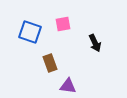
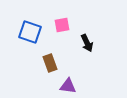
pink square: moved 1 px left, 1 px down
black arrow: moved 8 px left
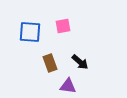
pink square: moved 1 px right, 1 px down
blue square: rotated 15 degrees counterclockwise
black arrow: moved 7 px left, 19 px down; rotated 24 degrees counterclockwise
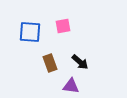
purple triangle: moved 3 px right
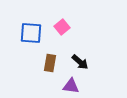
pink square: moved 1 px left, 1 px down; rotated 28 degrees counterclockwise
blue square: moved 1 px right, 1 px down
brown rectangle: rotated 30 degrees clockwise
